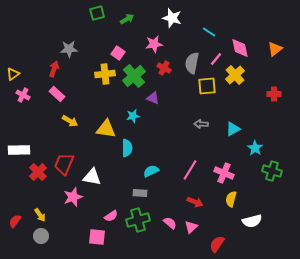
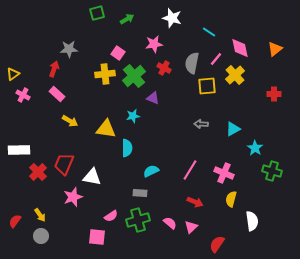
white semicircle at (252, 221): rotated 84 degrees counterclockwise
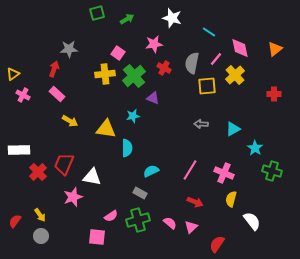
gray rectangle at (140, 193): rotated 24 degrees clockwise
white semicircle at (252, 221): rotated 30 degrees counterclockwise
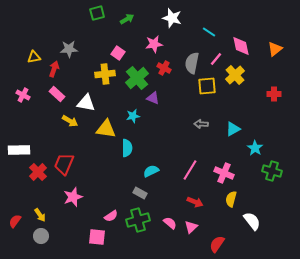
pink diamond at (240, 48): moved 1 px right, 2 px up
yellow triangle at (13, 74): moved 21 px right, 17 px up; rotated 24 degrees clockwise
green cross at (134, 76): moved 3 px right, 2 px down
white triangle at (92, 177): moved 6 px left, 74 px up
